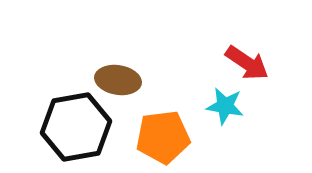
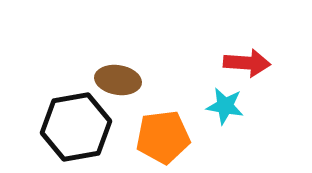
red arrow: rotated 30 degrees counterclockwise
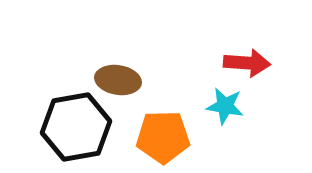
orange pentagon: rotated 6 degrees clockwise
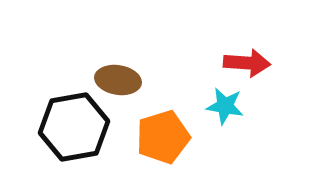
black hexagon: moved 2 px left
orange pentagon: rotated 16 degrees counterclockwise
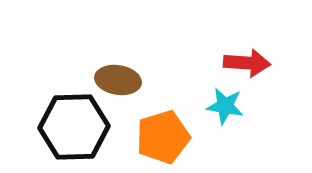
black hexagon: rotated 8 degrees clockwise
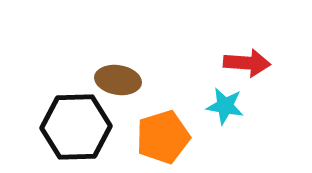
black hexagon: moved 2 px right
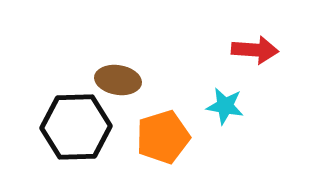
red arrow: moved 8 px right, 13 px up
